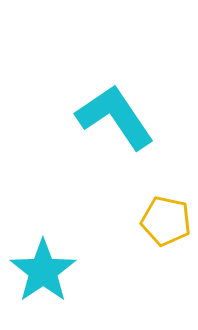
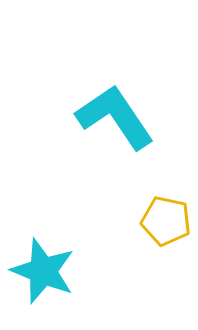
cyan star: rotated 16 degrees counterclockwise
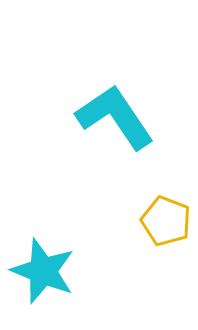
yellow pentagon: rotated 9 degrees clockwise
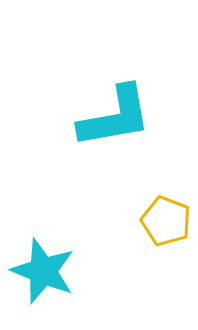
cyan L-shape: rotated 114 degrees clockwise
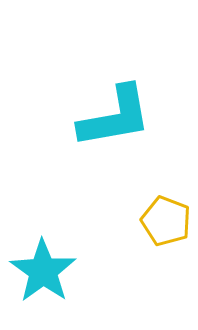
cyan star: rotated 14 degrees clockwise
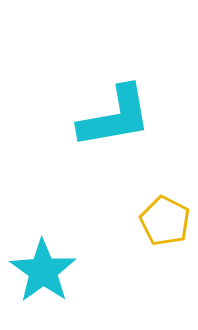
yellow pentagon: moved 1 px left; rotated 6 degrees clockwise
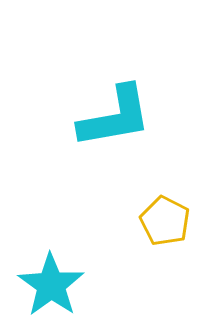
cyan star: moved 8 px right, 14 px down
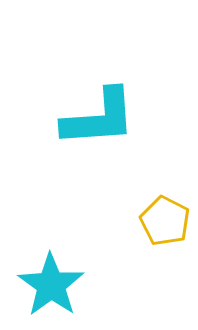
cyan L-shape: moved 16 px left, 1 px down; rotated 6 degrees clockwise
